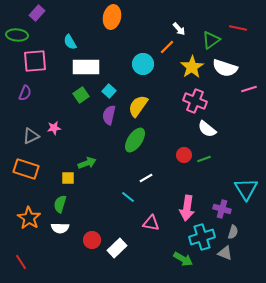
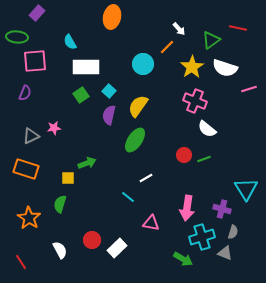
green ellipse at (17, 35): moved 2 px down
white semicircle at (60, 228): moved 22 px down; rotated 120 degrees counterclockwise
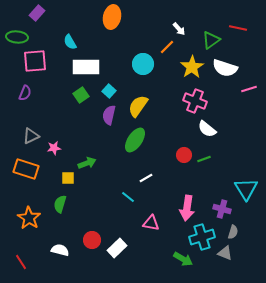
pink star at (54, 128): moved 20 px down
white semicircle at (60, 250): rotated 48 degrees counterclockwise
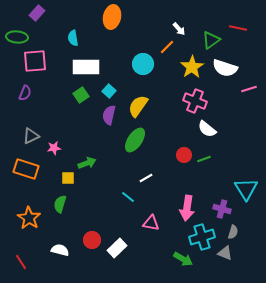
cyan semicircle at (70, 42): moved 3 px right, 4 px up; rotated 21 degrees clockwise
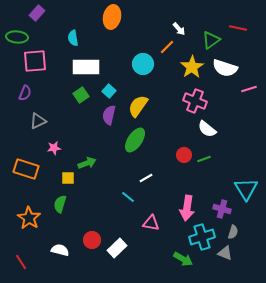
gray triangle at (31, 136): moved 7 px right, 15 px up
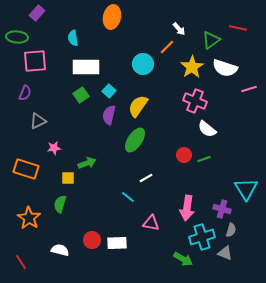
gray semicircle at (233, 232): moved 2 px left, 2 px up
white rectangle at (117, 248): moved 5 px up; rotated 42 degrees clockwise
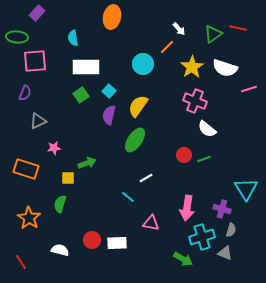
green triangle at (211, 40): moved 2 px right, 6 px up
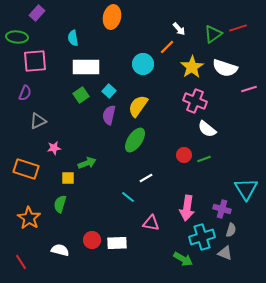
red line at (238, 28): rotated 30 degrees counterclockwise
